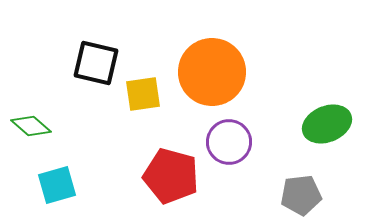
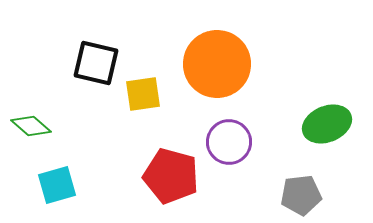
orange circle: moved 5 px right, 8 px up
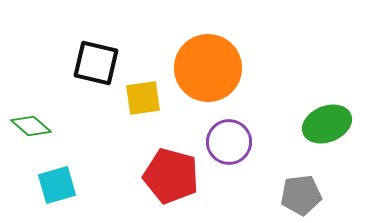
orange circle: moved 9 px left, 4 px down
yellow square: moved 4 px down
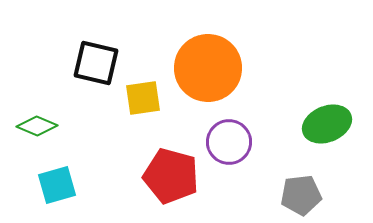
green diamond: moved 6 px right; rotated 18 degrees counterclockwise
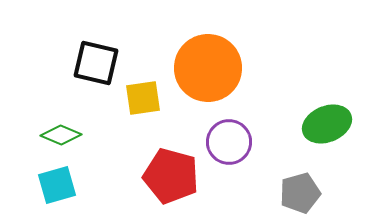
green diamond: moved 24 px right, 9 px down
gray pentagon: moved 1 px left, 2 px up; rotated 9 degrees counterclockwise
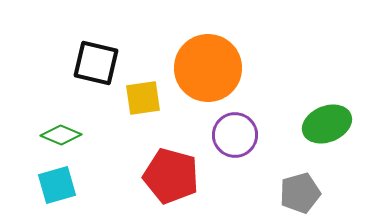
purple circle: moved 6 px right, 7 px up
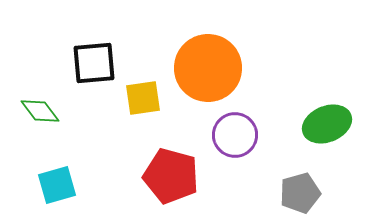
black square: moved 2 px left; rotated 18 degrees counterclockwise
green diamond: moved 21 px left, 24 px up; rotated 30 degrees clockwise
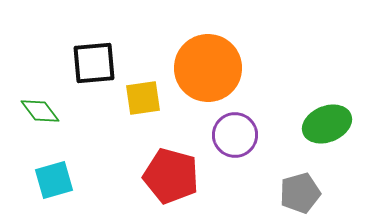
cyan square: moved 3 px left, 5 px up
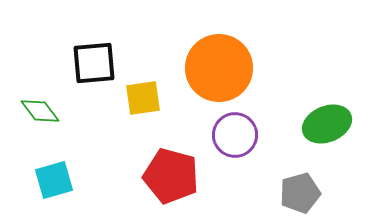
orange circle: moved 11 px right
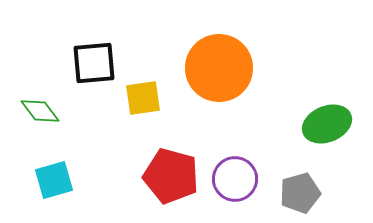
purple circle: moved 44 px down
